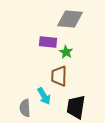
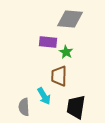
gray semicircle: moved 1 px left, 1 px up
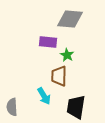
green star: moved 1 px right, 3 px down
gray semicircle: moved 12 px left
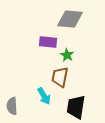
brown trapezoid: moved 1 px right, 1 px down; rotated 10 degrees clockwise
gray semicircle: moved 1 px up
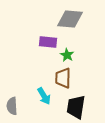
brown trapezoid: moved 3 px right, 1 px down; rotated 10 degrees counterclockwise
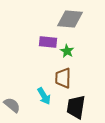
green star: moved 4 px up
gray semicircle: moved 1 px up; rotated 132 degrees clockwise
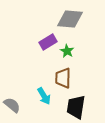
purple rectangle: rotated 36 degrees counterclockwise
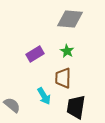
purple rectangle: moved 13 px left, 12 px down
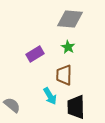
green star: moved 1 px right, 4 px up
brown trapezoid: moved 1 px right, 3 px up
cyan arrow: moved 6 px right
black trapezoid: rotated 10 degrees counterclockwise
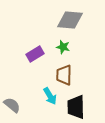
gray diamond: moved 1 px down
green star: moved 5 px left; rotated 16 degrees counterclockwise
